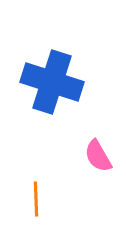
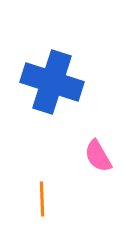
orange line: moved 6 px right
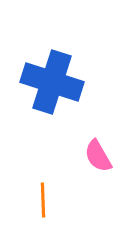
orange line: moved 1 px right, 1 px down
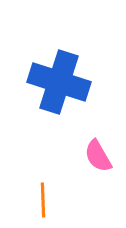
blue cross: moved 7 px right
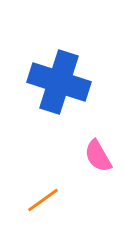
orange line: rotated 56 degrees clockwise
